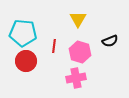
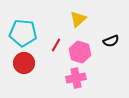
yellow triangle: rotated 18 degrees clockwise
black semicircle: moved 1 px right
red line: moved 2 px right, 1 px up; rotated 24 degrees clockwise
red circle: moved 2 px left, 2 px down
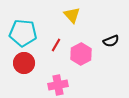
yellow triangle: moved 6 px left, 4 px up; rotated 30 degrees counterclockwise
pink hexagon: moved 1 px right, 2 px down; rotated 15 degrees clockwise
pink cross: moved 18 px left, 7 px down
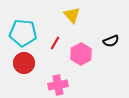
red line: moved 1 px left, 2 px up
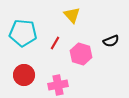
pink hexagon: rotated 15 degrees counterclockwise
red circle: moved 12 px down
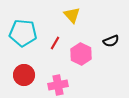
pink hexagon: rotated 10 degrees clockwise
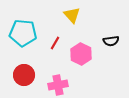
black semicircle: rotated 14 degrees clockwise
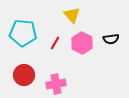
black semicircle: moved 2 px up
pink hexagon: moved 1 px right, 11 px up
pink cross: moved 2 px left, 1 px up
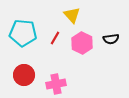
red line: moved 5 px up
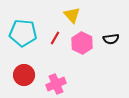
pink cross: rotated 12 degrees counterclockwise
